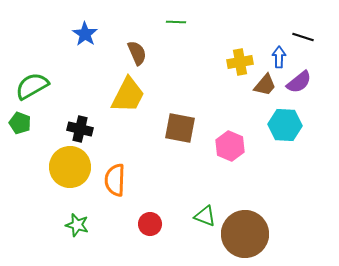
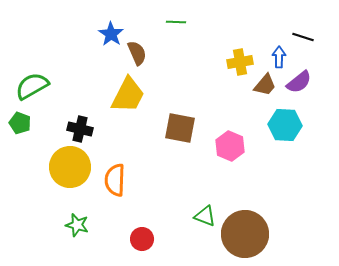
blue star: moved 26 px right
red circle: moved 8 px left, 15 px down
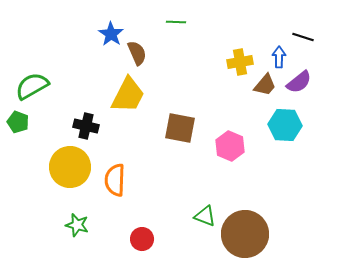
green pentagon: moved 2 px left, 1 px up
black cross: moved 6 px right, 3 px up
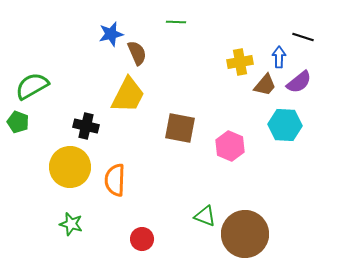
blue star: rotated 25 degrees clockwise
green star: moved 6 px left, 1 px up
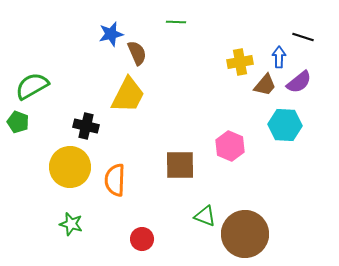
brown square: moved 37 px down; rotated 12 degrees counterclockwise
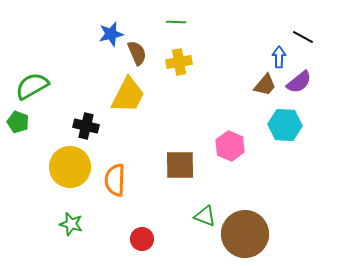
black line: rotated 10 degrees clockwise
yellow cross: moved 61 px left
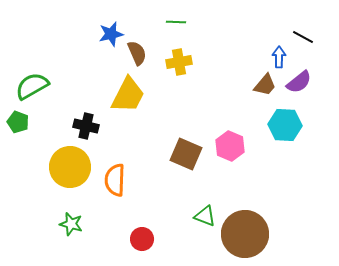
brown square: moved 6 px right, 11 px up; rotated 24 degrees clockwise
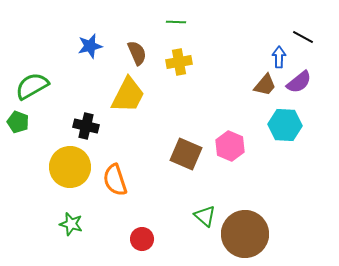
blue star: moved 21 px left, 12 px down
orange semicircle: rotated 20 degrees counterclockwise
green triangle: rotated 20 degrees clockwise
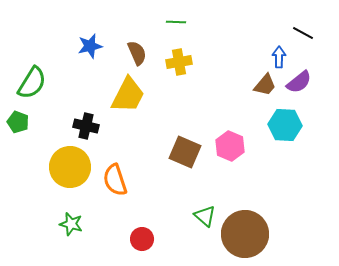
black line: moved 4 px up
green semicircle: moved 3 px up; rotated 152 degrees clockwise
brown square: moved 1 px left, 2 px up
